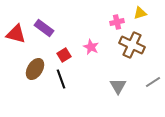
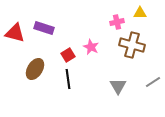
yellow triangle: rotated 16 degrees clockwise
purple rectangle: rotated 18 degrees counterclockwise
red triangle: moved 1 px left, 1 px up
brown cross: rotated 10 degrees counterclockwise
red square: moved 4 px right
black line: moved 7 px right; rotated 12 degrees clockwise
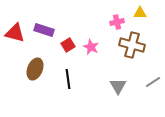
purple rectangle: moved 2 px down
red square: moved 10 px up
brown ellipse: rotated 10 degrees counterclockwise
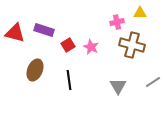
brown ellipse: moved 1 px down
black line: moved 1 px right, 1 px down
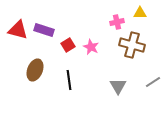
red triangle: moved 3 px right, 3 px up
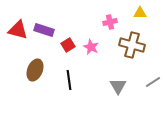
pink cross: moved 7 px left
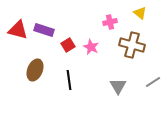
yellow triangle: rotated 40 degrees clockwise
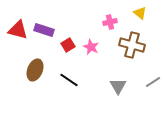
black line: rotated 48 degrees counterclockwise
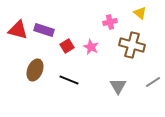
red square: moved 1 px left, 1 px down
black line: rotated 12 degrees counterclockwise
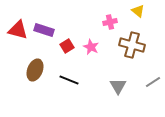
yellow triangle: moved 2 px left, 2 px up
